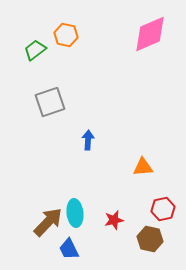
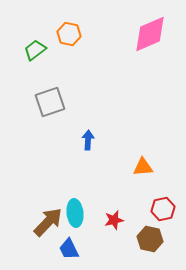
orange hexagon: moved 3 px right, 1 px up
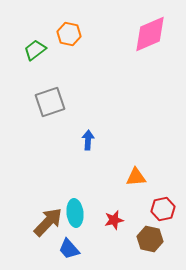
orange triangle: moved 7 px left, 10 px down
blue trapezoid: rotated 15 degrees counterclockwise
